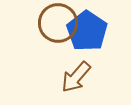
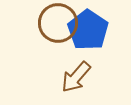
blue pentagon: moved 1 px right, 1 px up
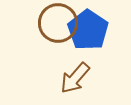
brown arrow: moved 1 px left, 1 px down
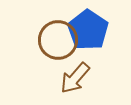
brown circle: moved 17 px down
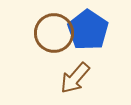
brown circle: moved 4 px left, 7 px up
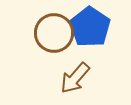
blue pentagon: moved 2 px right, 3 px up
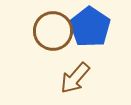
brown circle: moved 1 px left, 2 px up
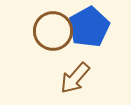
blue pentagon: moved 1 px left; rotated 9 degrees clockwise
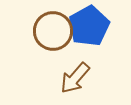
blue pentagon: moved 1 px up
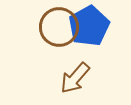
brown circle: moved 6 px right, 4 px up
